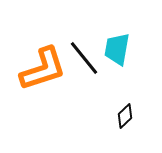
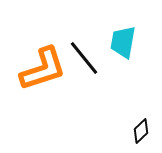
cyan trapezoid: moved 6 px right, 7 px up
black diamond: moved 16 px right, 15 px down
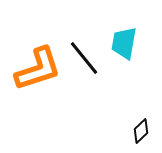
cyan trapezoid: moved 1 px right, 1 px down
orange L-shape: moved 5 px left
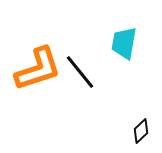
black line: moved 4 px left, 14 px down
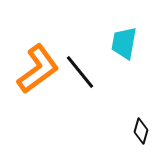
orange L-shape: rotated 18 degrees counterclockwise
black diamond: rotated 30 degrees counterclockwise
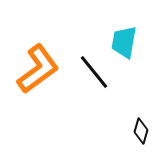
cyan trapezoid: moved 1 px up
black line: moved 14 px right
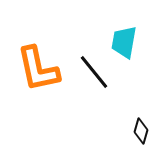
orange L-shape: rotated 114 degrees clockwise
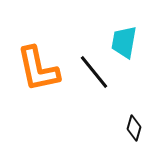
black diamond: moved 7 px left, 3 px up
